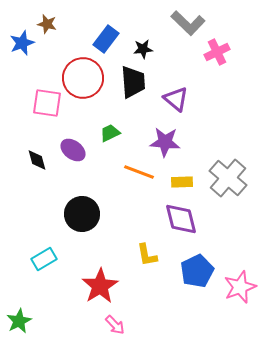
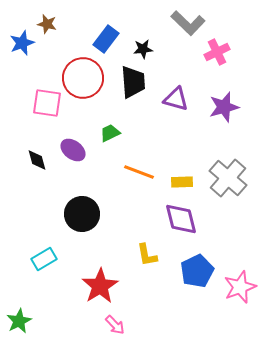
purple triangle: rotated 24 degrees counterclockwise
purple star: moved 59 px right, 35 px up; rotated 20 degrees counterclockwise
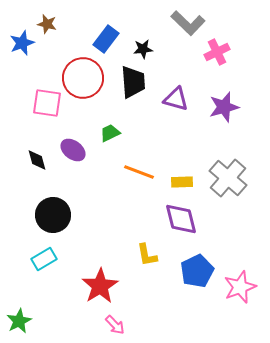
black circle: moved 29 px left, 1 px down
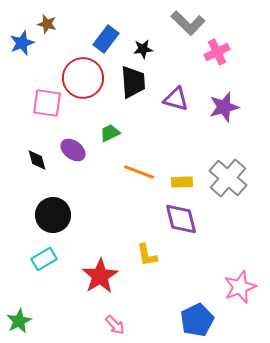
blue pentagon: moved 49 px down
red star: moved 10 px up
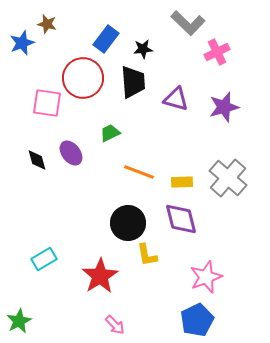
purple ellipse: moved 2 px left, 3 px down; rotated 15 degrees clockwise
black circle: moved 75 px right, 8 px down
pink star: moved 34 px left, 10 px up
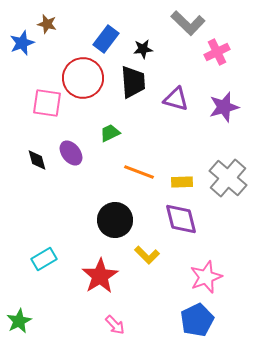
black circle: moved 13 px left, 3 px up
yellow L-shape: rotated 35 degrees counterclockwise
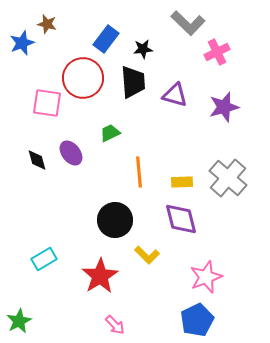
purple triangle: moved 1 px left, 4 px up
orange line: rotated 64 degrees clockwise
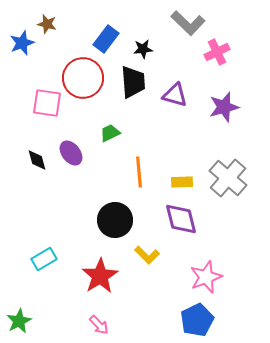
pink arrow: moved 16 px left
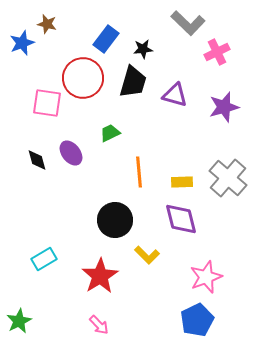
black trapezoid: rotated 20 degrees clockwise
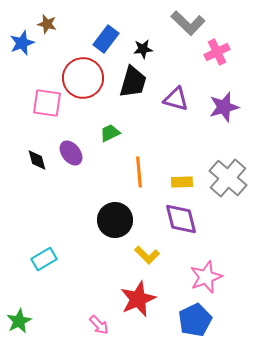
purple triangle: moved 1 px right, 4 px down
red star: moved 38 px right, 23 px down; rotated 9 degrees clockwise
blue pentagon: moved 2 px left
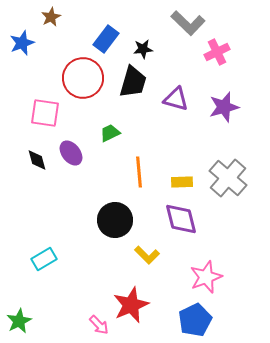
brown star: moved 4 px right, 7 px up; rotated 30 degrees clockwise
pink square: moved 2 px left, 10 px down
red star: moved 7 px left, 6 px down
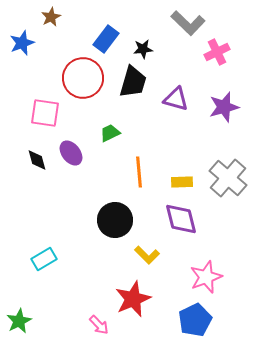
red star: moved 2 px right, 6 px up
